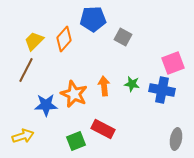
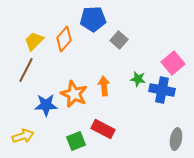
gray square: moved 4 px left, 3 px down; rotated 12 degrees clockwise
pink square: rotated 20 degrees counterclockwise
green star: moved 6 px right, 5 px up
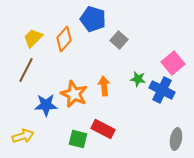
blue pentagon: rotated 20 degrees clockwise
yellow trapezoid: moved 1 px left, 3 px up
blue cross: rotated 15 degrees clockwise
green square: moved 2 px right, 2 px up; rotated 36 degrees clockwise
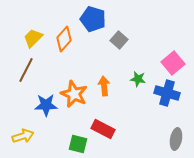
blue cross: moved 5 px right, 3 px down; rotated 10 degrees counterclockwise
green square: moved 5 px down
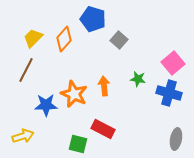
blue cross: moved 2 px right
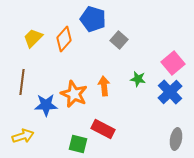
brown line: moved 4 px left, 12 px down; rotated 20 degrees counterclockwise
blue cross: moved 1 px right, 1 px up; rotated 30 degrees clockwise
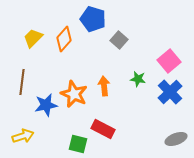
pink square: moved 4 px left, 2 px up
blue star: rotated 10 degrees counterclockwise
gray ellipse: rotated 60 degrees clockwise
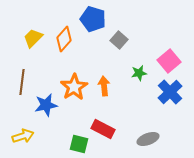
green star: moved 1 px right, 6 px up; rotated 21 degrees counterclockwise
orange star: moved 7 px up; rotated 16 degrees clockwise
gray ellipse: moved 28 px left
green square: moved 1 px right
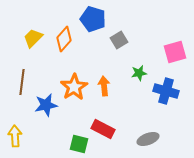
gray square: rotated 18 degrees clockwise
pink square: moved 6 px right, 9 px up; rotated 25 degrees clockwise
blue cross: moved 4 px left, 1 px up; rotated 30 degrees counterclockwise
yellow arrow: moved 8 px left; rotated 75 degrees counterclockwise
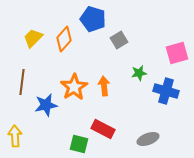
pink square: moved 2 px right, 1 px down
